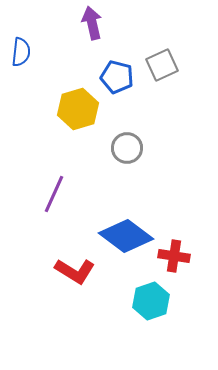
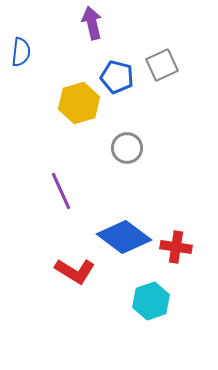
yellow hexagon: moved 1 px right, 6 px up
purple line: moved 7 px right, 3 px up; rotated 48 degrees counterclockwise
blue diamond: moved 2 px left, 1 px down
red cross: moved 2 px right, 9 px up
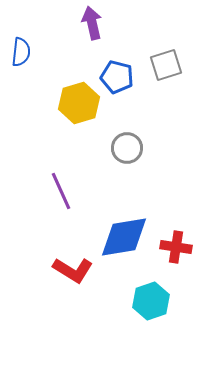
gray square: moved 4 px right; rotated 8 degrees clockwise
blue diamond: rotated 46 degrees counterclockwise
red L-shape: moved 2 px left, 1 px up
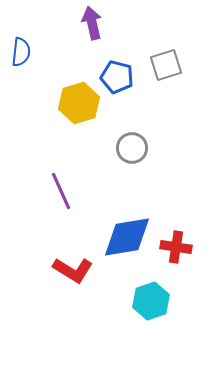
gray circle: moved 5 px right
blue diamond: moved 3 px right
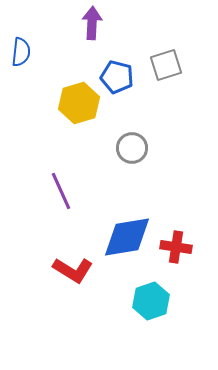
purple arrow: rotated 16 degrees clockwise
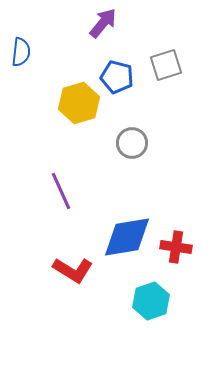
purple arrow: moved 11 px right; rotated 36 degrees clockwise
gray circle: moved 5 px up
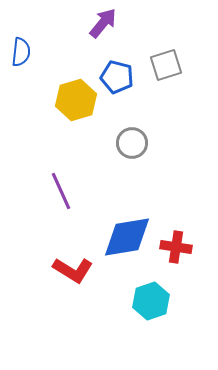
yellow hexagon: moved 3 px left, 3 px up
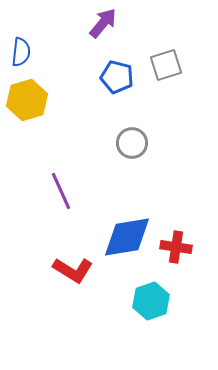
yellow hexagon: moved 49 px left
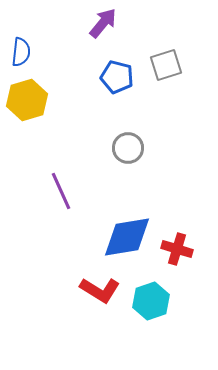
gray circle: moved 4 px left, 5 px down
red cross: moved 1 px right, 2 px down; rotated 8 degrees clockwise
red L-shape: moved 27 px right, 20 px down
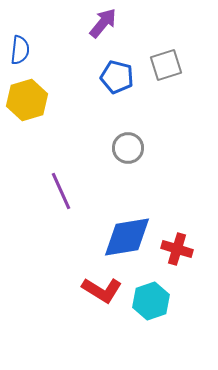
blue semicircle: moved 1 px left, 2 px up
red L-shape: moved 2 px right
